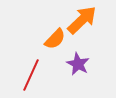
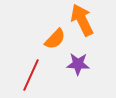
orange arrow: rotated 72 degrees counterclockwise
purple star: rotated 25 degrees counterclockwise
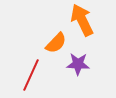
orange semicircle: moved 1 px right, 4 px down
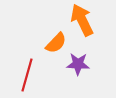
red line: moved 4 px left; rotated 8 degrees counterclockwise
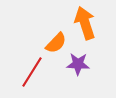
orange arrow: moved 3 px right, 3 px down; rotated 8 degrees clockwise
red line: moved 5 px right, 3 px up; rotated 16 degrees clockwise
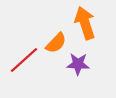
red line: moved 8 px left, 12 px up; rotated 16 degrees clockwise
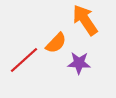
orange arrow: moved 3 px up; rotated 16 degrees counterclockwise
purple star: moved 1 px right, 1 px up
